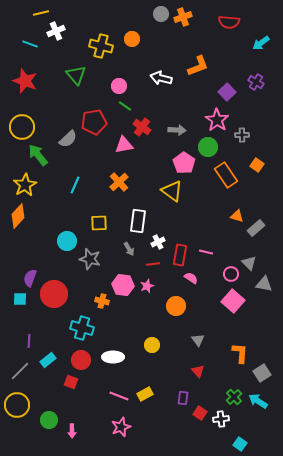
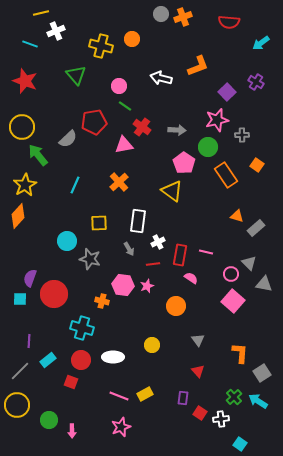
pink star at (217, 120): rotated 25 degrees clockwise
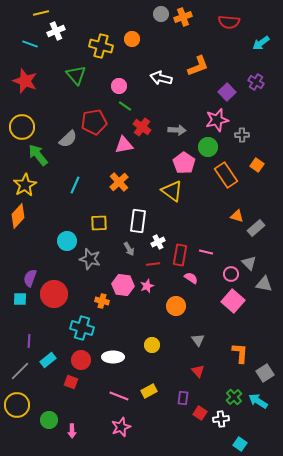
gray square at (262, 373): moved 3 px right
yellow rectangle at (145, 394): moved 4 px right, 3 px up
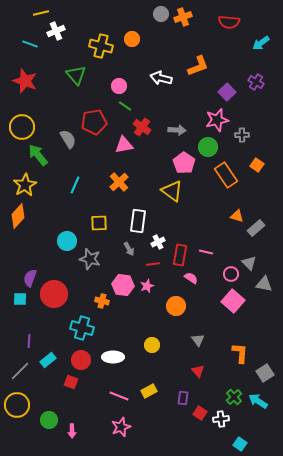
gray semicircle at (68, 139): rotated 78 degrees counterclockwise
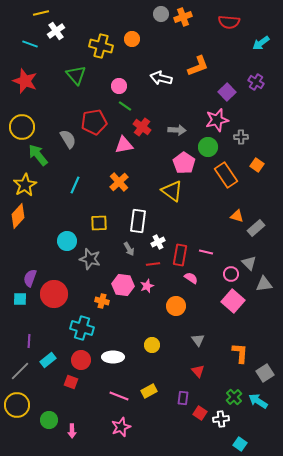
white cross at (56, 31): rotated 12 degrees counterclockwise
gray cross at (242, 135): moved 1 px left, 2 px down
gray triangle at (264, 284): rotated 18 degrees counterclockwise
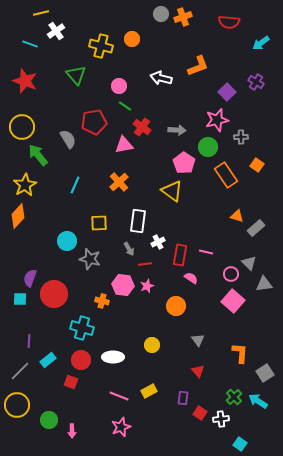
red line at (153, 264): moved 8 px left
